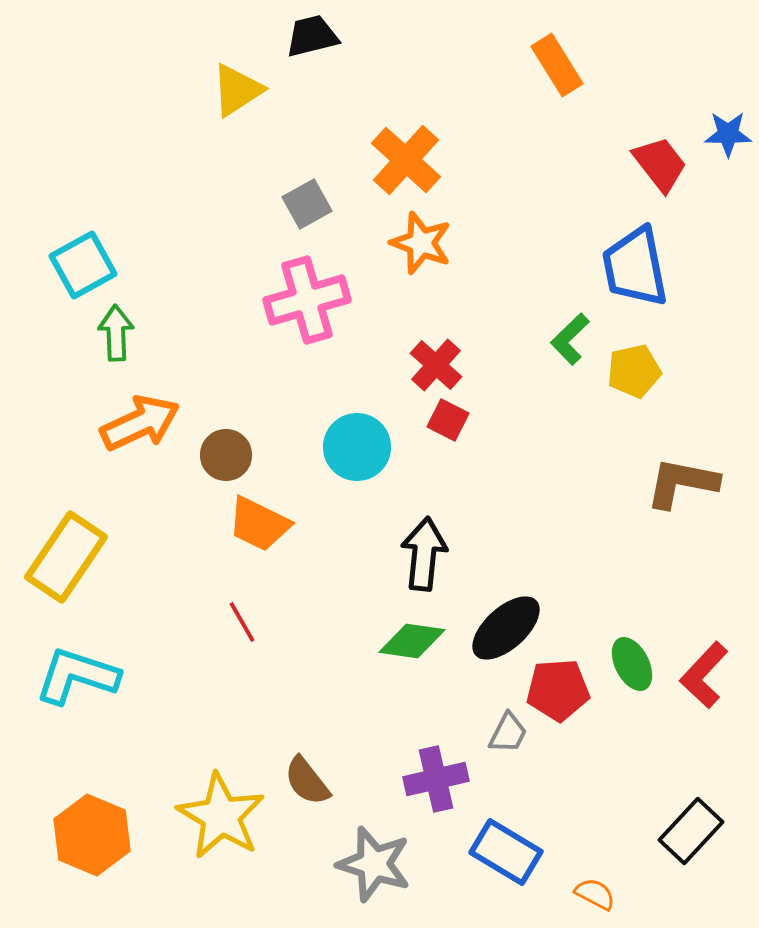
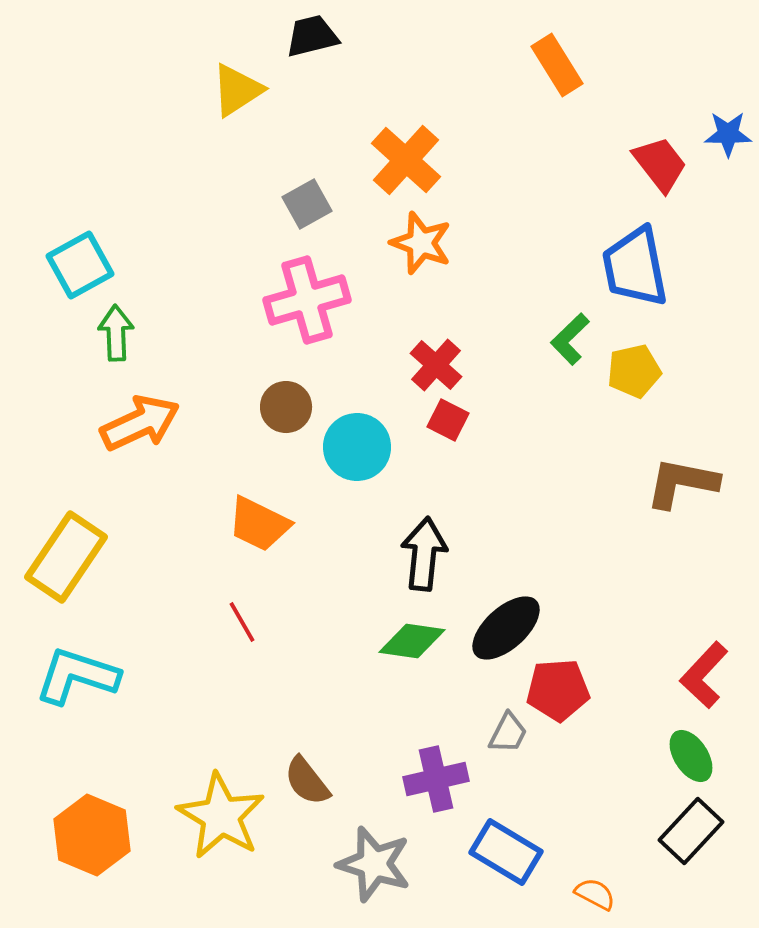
cyan square: moved 3 px left
brown circle: moved 60 px right, 48 px up
green ellipse: moved 59 px right, 92 px down; rotated 6 degrees counterclockwise
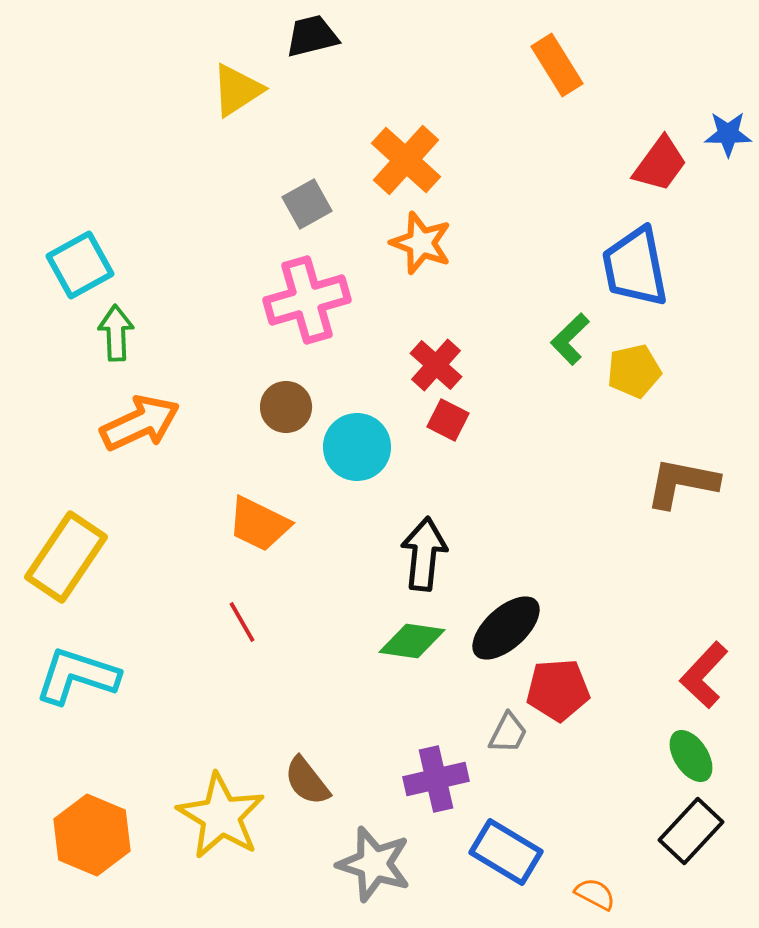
red trapezoid: rotated 74 degrees clockwise
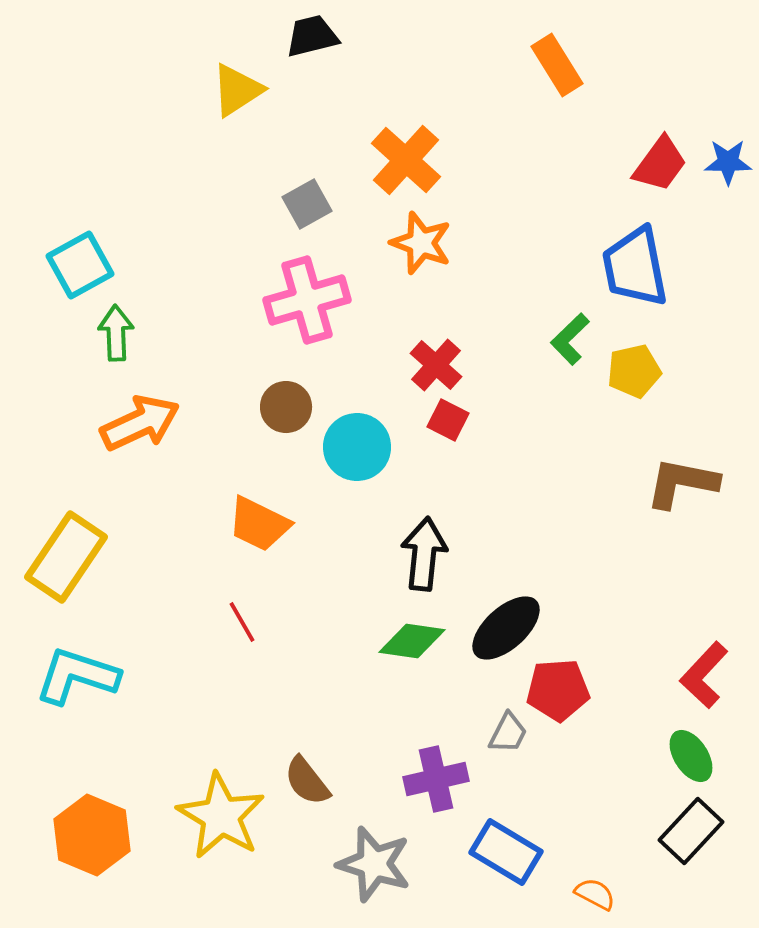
blue star: moved 28 px down
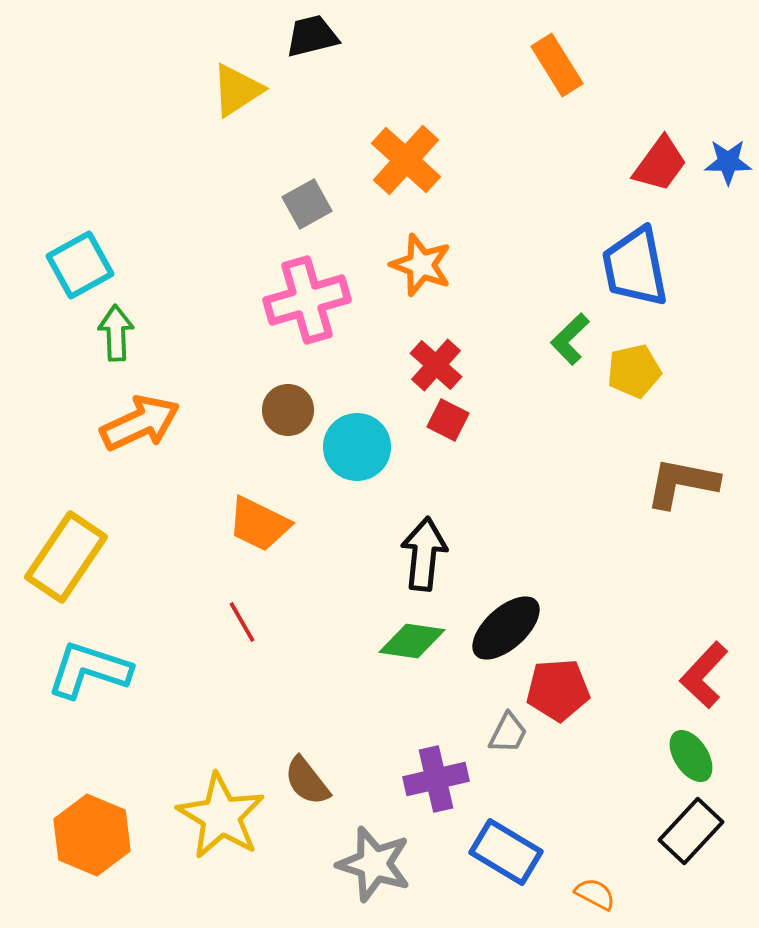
orange star: moved 22 px down
brown circle: moved 2 px right, 3 px down
cyan L-shape: moved 12 px right, 6 px up
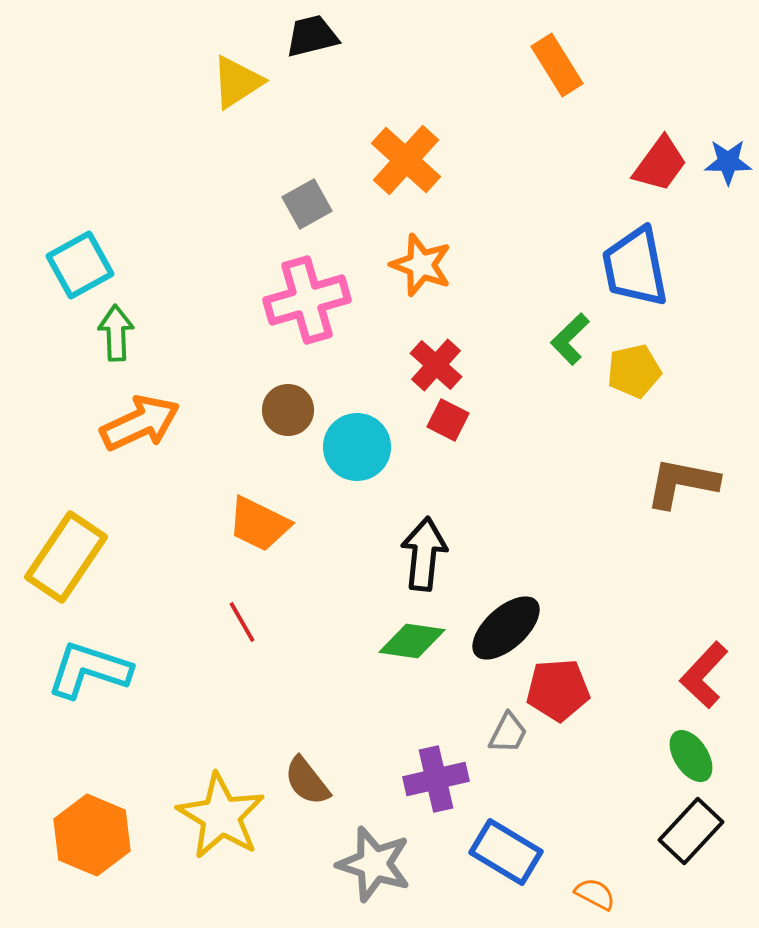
yellow triangle: moved 8 px up
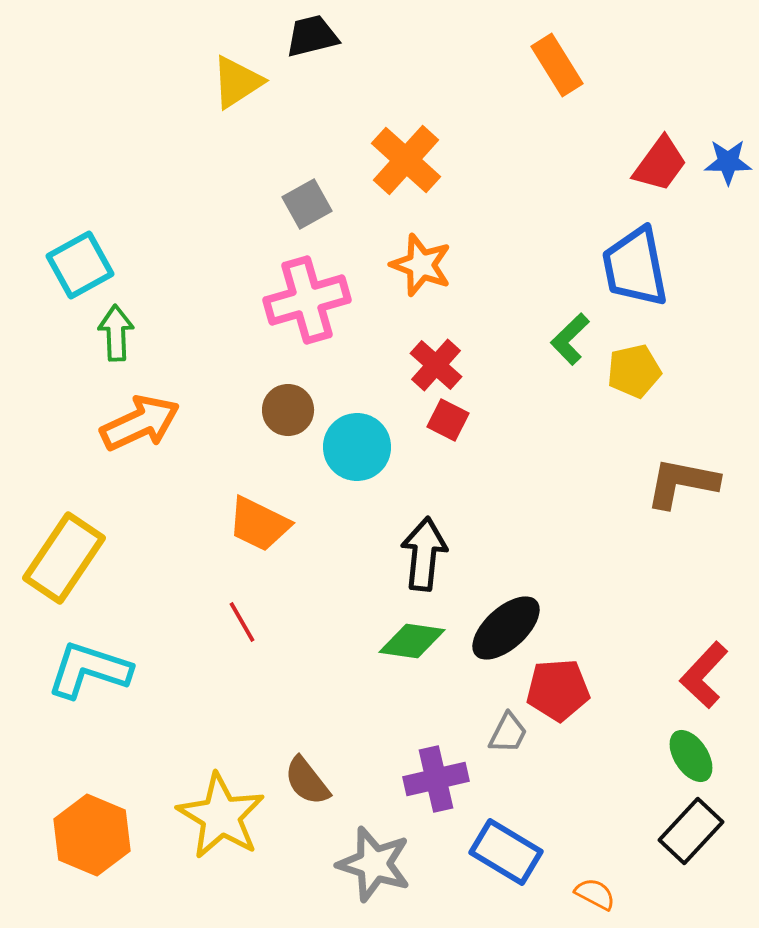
yellow rectangle: moved 2 px left, 1 px down
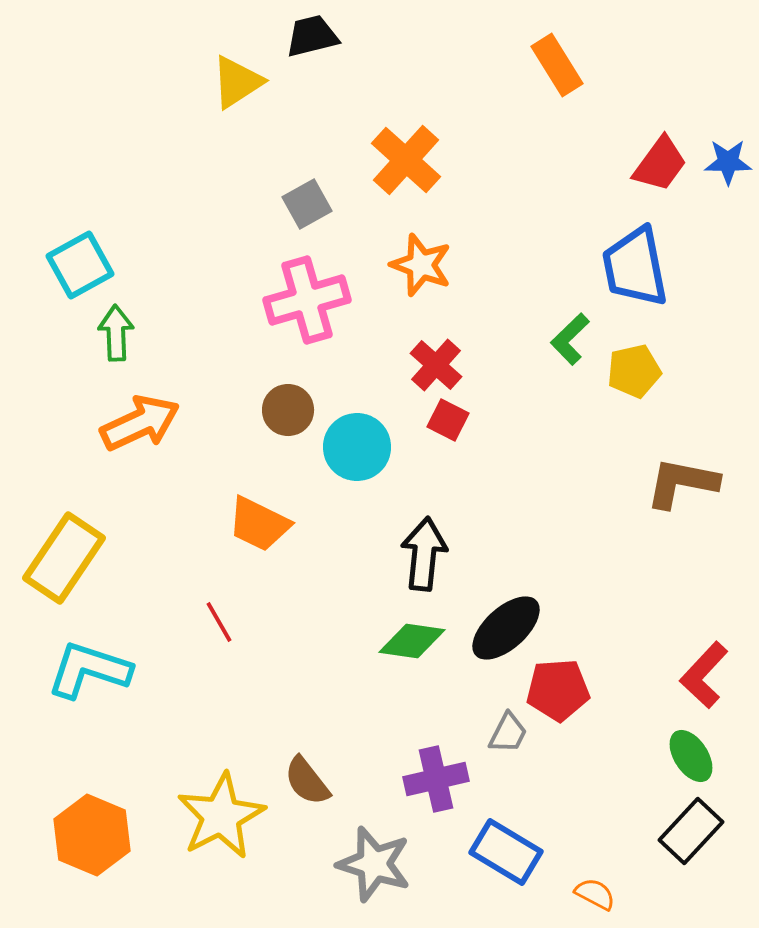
red line: moved 23 px left
yellow star: rotated 14 degrees clockwise
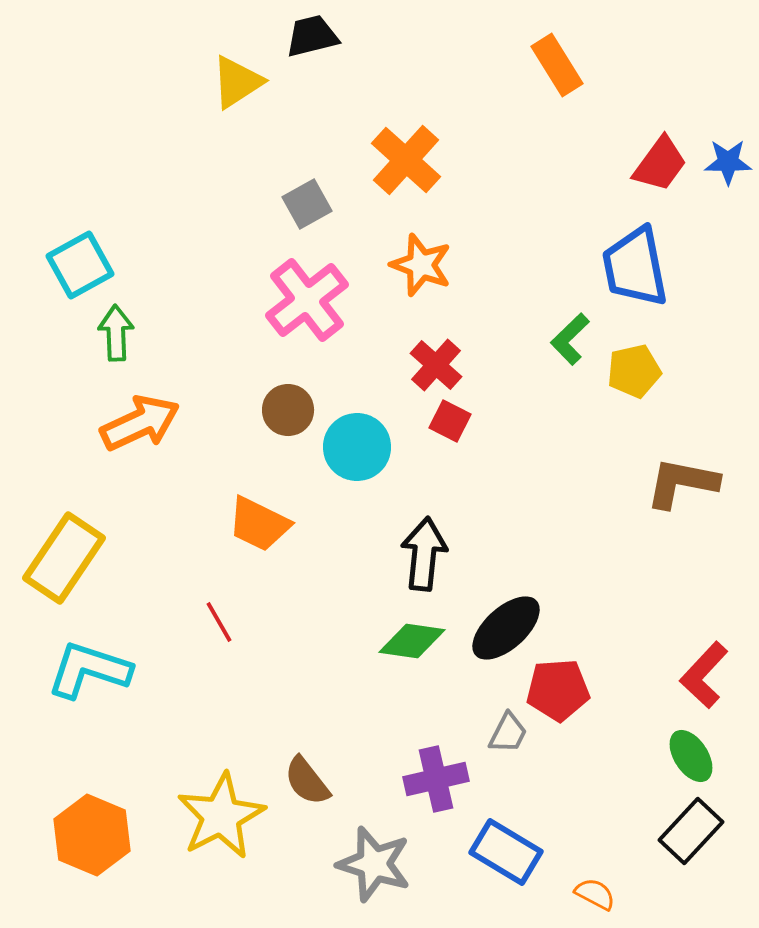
pink cross: rotated 22 degrees counterclockwise
red square: moved 2 px right, 1 px down
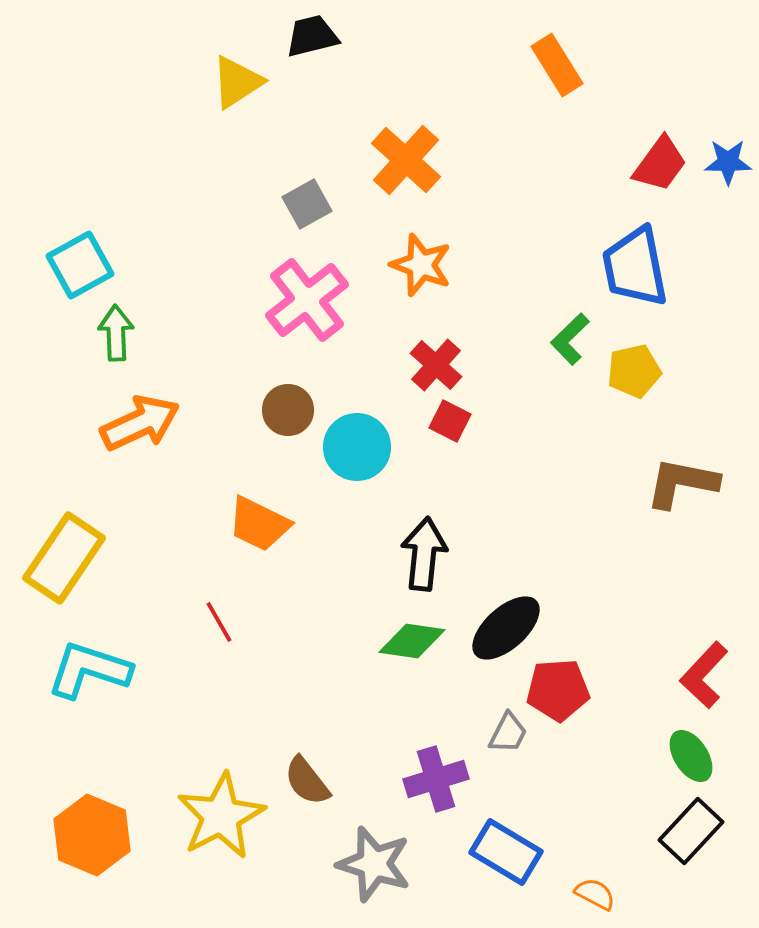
purple cross: rotated 4 degrees counterclockwise
